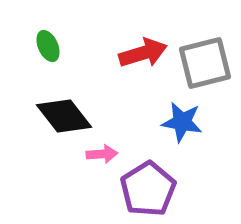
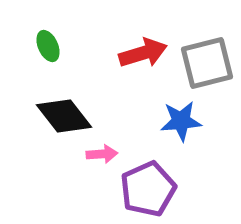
gray square: moved 2 px right
blue star: moved 1 px left, 1 px up; rotated 15 degrees counterclockwise
purple pentagon: rotated 8 degrees clockwise
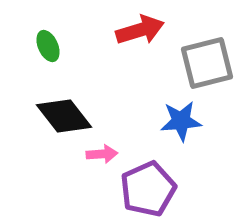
red arrow: moved 3 px left, 23 px up
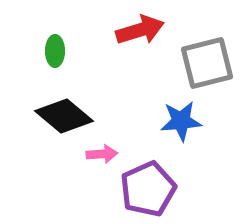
green ellipse: moved 7 px right, 5 px down; rotated 24 degrees clockwise
black diamond: rotated 12 degrees counterclockwise
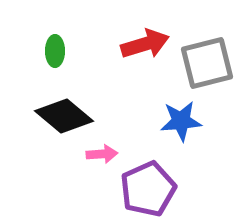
red arrow: moved 5 px right, 14 px down
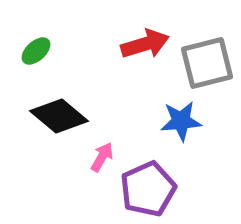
green ellipse: moved 19 px left; rotated 48 degrees clockwise
black diamond: moved 5 px left
pink arrow: moved 3 px down; rotated 56 degrees counterclockwise
